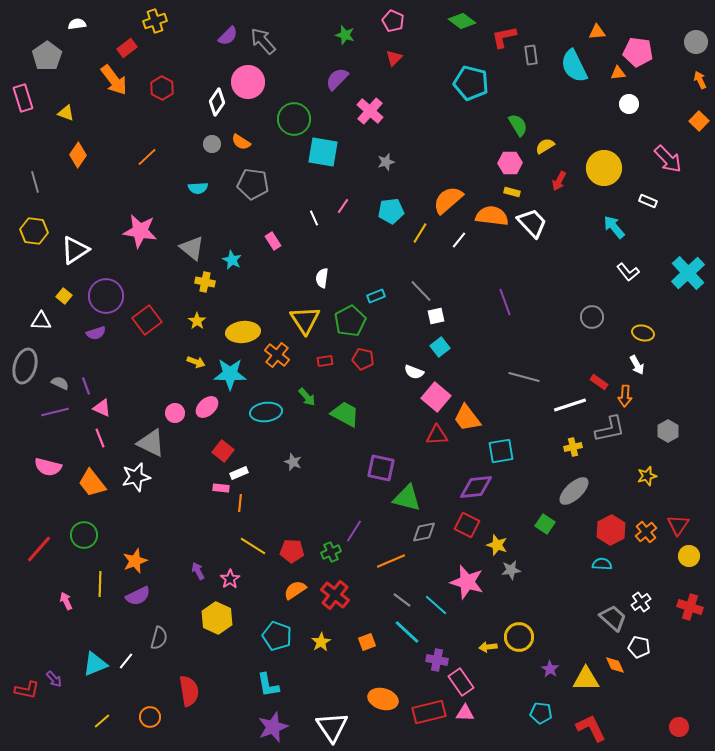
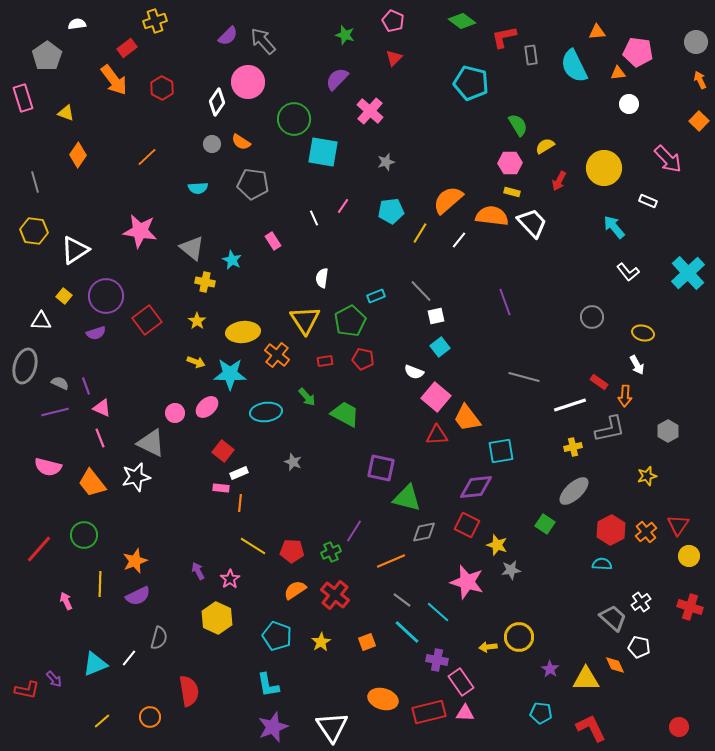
cyan line at (436, 605): moved 2 px right, 7 px down
white line at (126, 661): moved 3 px right, 3 px up
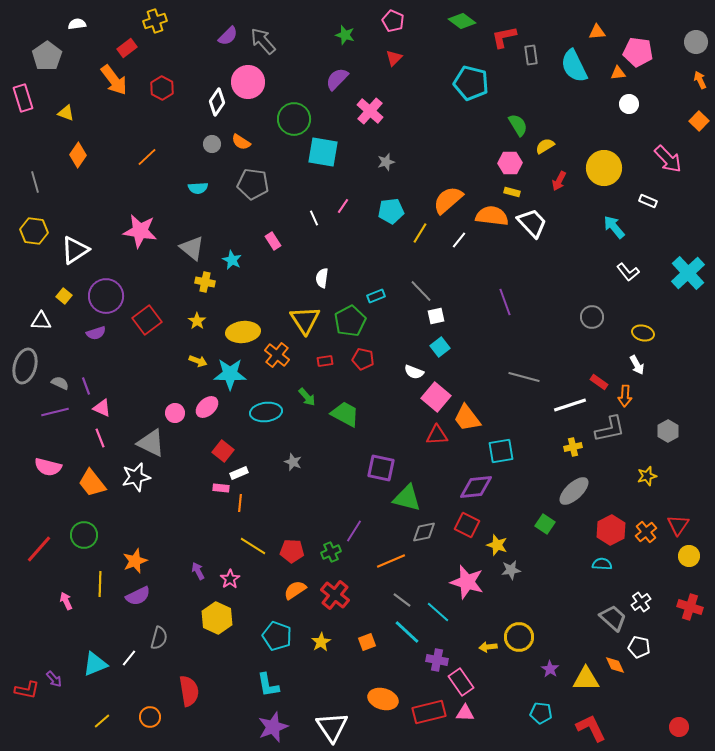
yellow arrow at (196, 362): moved 2 px right, 1 px up
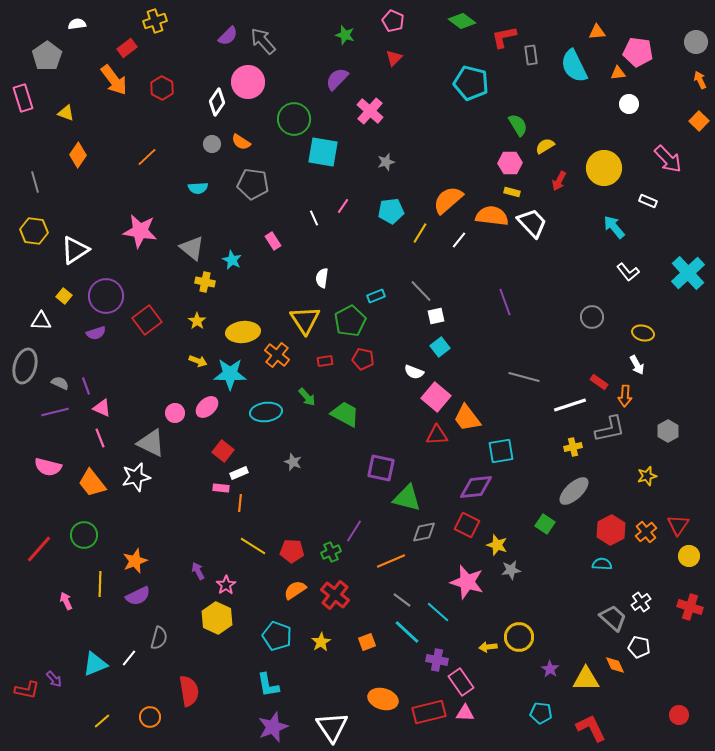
pink star at (230, 579): moved 4 px left, 6 px down
red circle at (679, 727): moved 12 px up
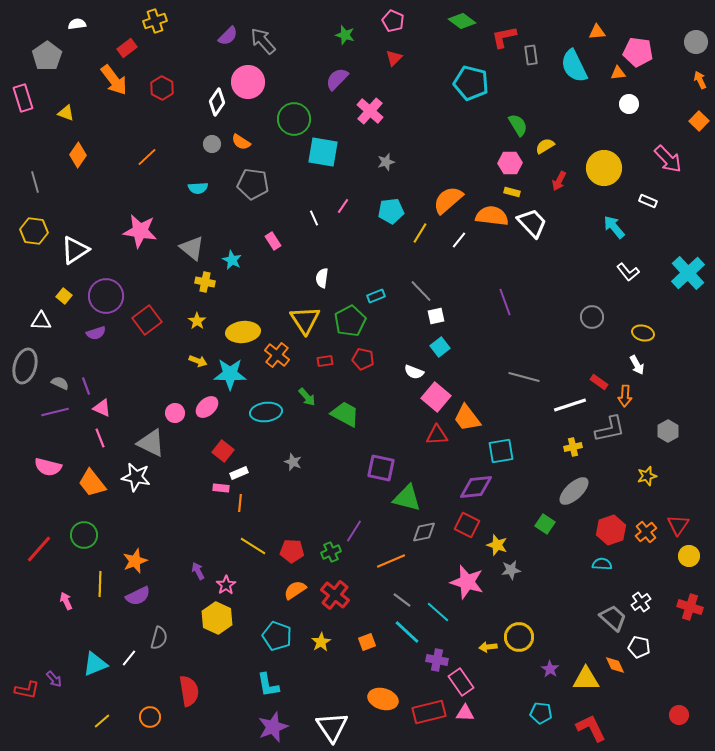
white star at (136, 477): rotated 24 degrees clockwise
red hexagon at (611, 530): rotated 8 degrees clockwise
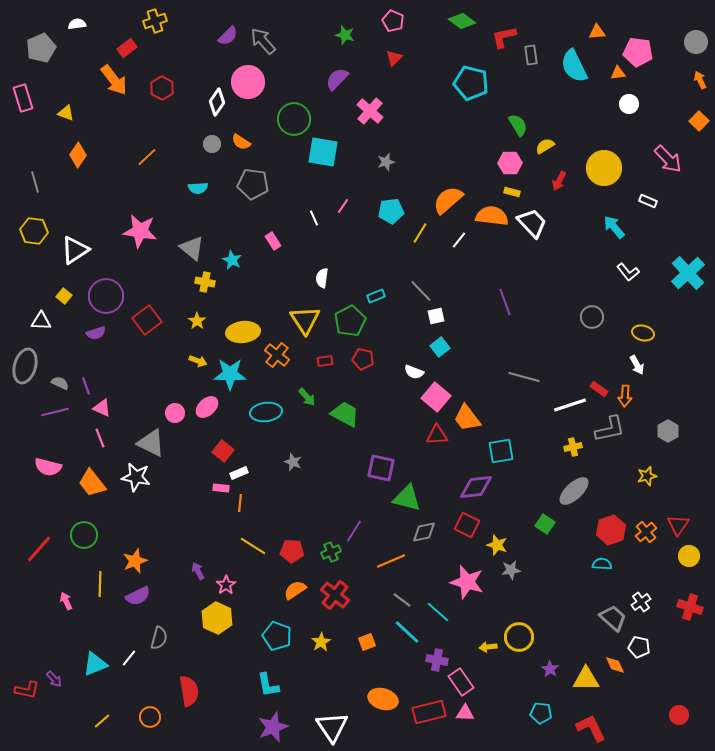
gray pentagon at (47, 56): moved 6 px left, 8 px up; rotated 12 degrees clockwise
red rectangle at (599, 382): moved 7 px down
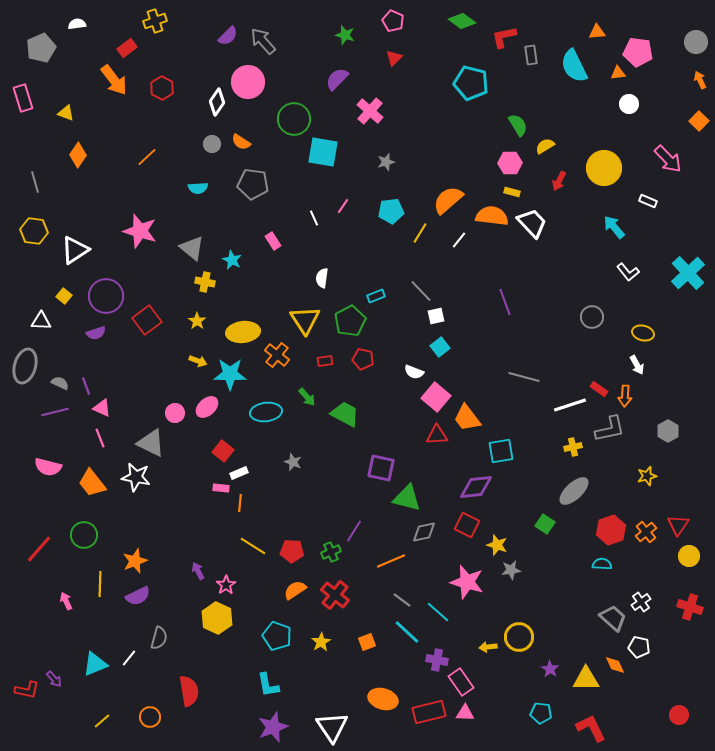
pink star at (140, 231): rotated 8 degrees clockwise
